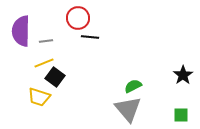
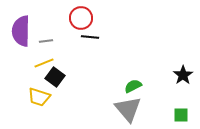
red circle: moved 3 px right
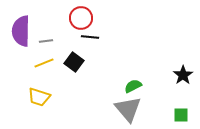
black square: moved 19 px right, 15 px up
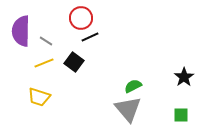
black line: rotated 30 degrees counterclockwise
gray line: rotated 40 degrees clockwise
black star: moved 1 px right, 2 px down
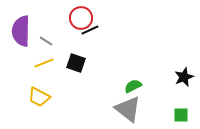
black line: moved 7 px up
black square: moved 2 px right, 1 px down; rotated 18 degrees counterclockwise
black star: rotated 12 degrees clockwise
yellow trapezoid: rotated 10 degrees clockwise
gray triangle: rotated 12 degrees counterclockwise
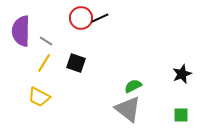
black line: moved 10 px right, 12 px up
yellow line: rotated 36 degrees counterclockwise
black star: moved 2 px left, 3 px up
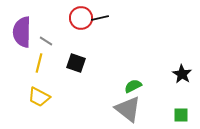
black line: rotated 12 degrees clockwise
purple semicircle: moved 1 px right, 1 px down
yellow line: moved 5 px left; rotated 18 degrees counterclockwise
black star: rotated 18 degrees counterclockwise
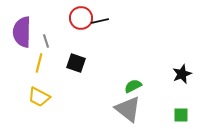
black line: moved 3 px down
gray line: rotated 40 degrees clockwise
black star: rotated 18 degrees clockwise
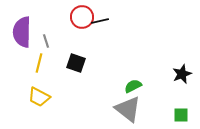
red circle: moved 1 px right, 1 px up
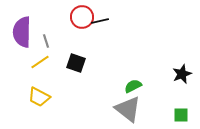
yellow line: moved 1 px right, 1 px up; rotated 42 degrees clockwise
